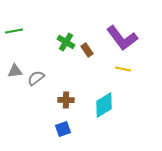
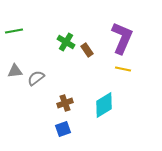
purple L-shape: rotated 120 degrees counterclockwise
brown cross: moved 1 px left, 3 px down; rotated 21 degrees counterclockwise
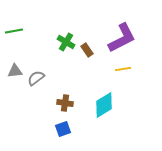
purple L-shape: rotated 40 degrees clockwise
yellow line: rotated 21 degrees counterclockwise
brown cross: rotated 28 degrees clockwise
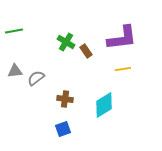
purple L-shape: rotated 20 degrees clockwise
brown rectangle: moved 1 px left, 1 px down
brown cross: moved 4 px up
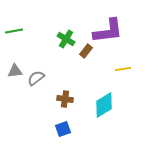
purple L-shape: moved 14 px left, 7 px up
green cross: moved 3 px up
brown rectangle: rotated 72 degrees clockwise
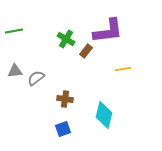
cyan diamond: moved 10 px down; rotated 44 degrees counterclockwise
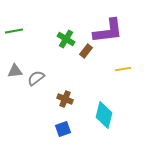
brown cross: rotated 14 degrees clockwise
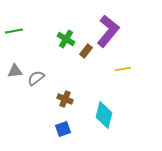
purple L-shape: rotated 44 degrees counterclockwise
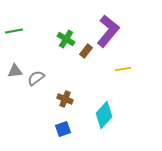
cyan diamond: rotated 28 degrees clockwise
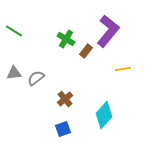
green line: rotated 42 degrees clockwise
gray triangle: moved 1 px left, 2 px down
brown cross: rotated 28 degrees clockwise
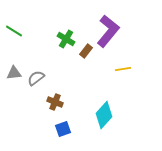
brown cross: moved 10 px left, 3 px down; rotated 28 degrees counterclockwise
